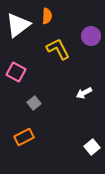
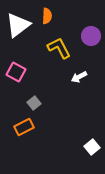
yellow L-shape: moved 1 px right, 1 px up
white arrow: moved 5 px left, 16 px up
orange rectangle: moved 10 px up
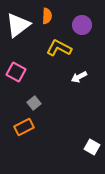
purple circle: moved 9 px left, 11 px up
yellow L-shape: rotated 35 degrees counterclockwise
white square: rotated 21 degrees counterclockwise
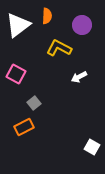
pink square: moved 2 px down
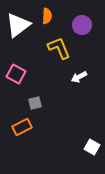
yellow L-shape: rotated 40 degrees clockwise
gray square: moved 1 px right; rotated 24 degrees clockwise
orange rectangle: moved 2 px left
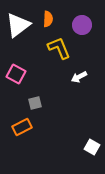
orange semicircle: moved 1 px right, 3 px down
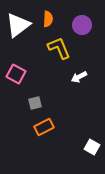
orange rectangle: moved 22 px right
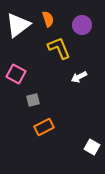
orange semicircle: rotated 21 degrees counterclockwise
gray square: moved 2 px left, 3 px up
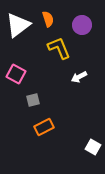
white square: moved 1 px right
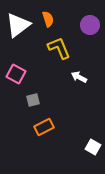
purple circle: moved 8 px right
white arrow: rotated 56 degrees clockwise
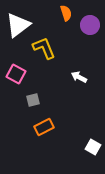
orange semicircle: moved 18 px right, 6 px up
yellow L-shape: moved 15 px left
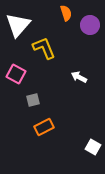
white triangle: rotated 12 degrees counterclockwise
